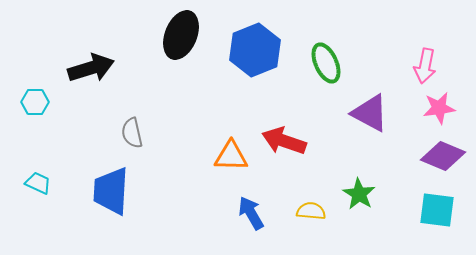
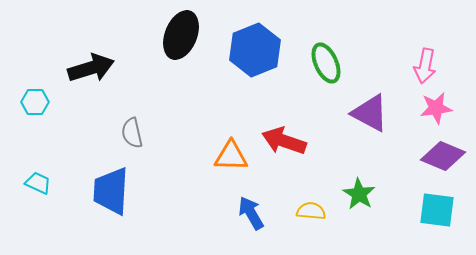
pink star: moved 3 px left
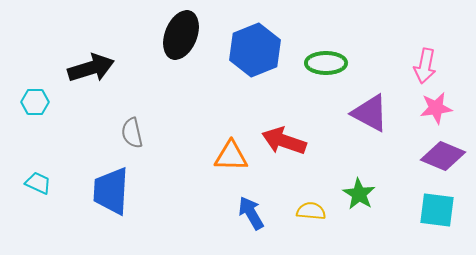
green ellipse: rotated 66 degrees counterclockwise
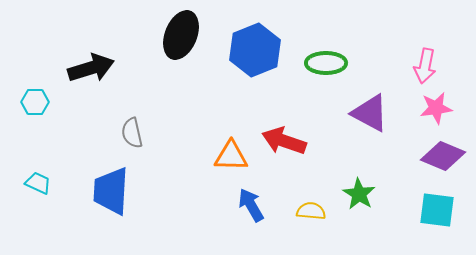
blue arrow: moved 8 px up
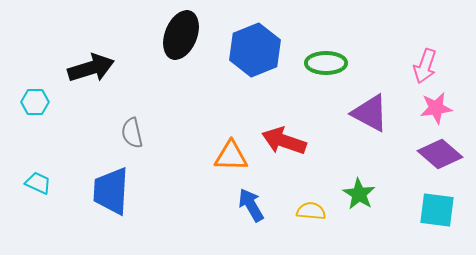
pink arrow: rotated 8 degrees clockwise
purple diamond: moved 3 px left, 2 px up; rotated 18 degrees clockwise
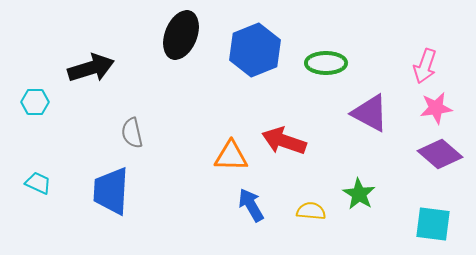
cyan square: moved 4 px left, 14 px down
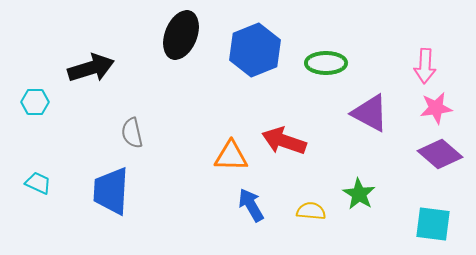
pink arrow: rotated 16 degrees counterclockwise
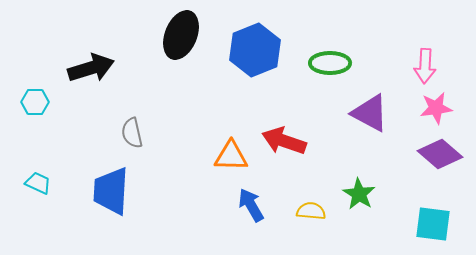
green ellipse: moved 4 px right
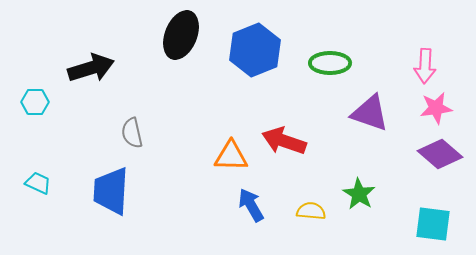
purple triangle: rotated 9 degrees counterclockwise
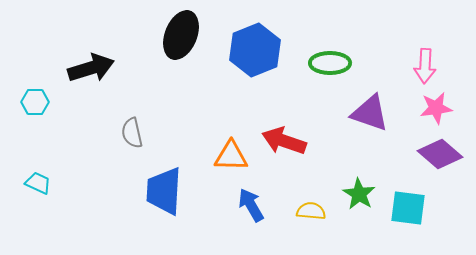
blue trapezoid: moved 53 px right
cyan square: moved 25 px left, 16 px up
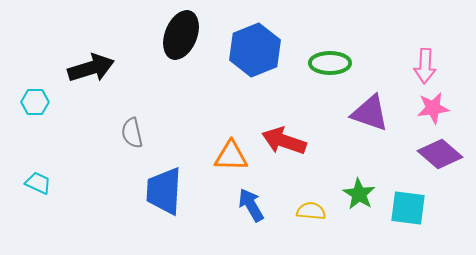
pink star: moved 3 px left
